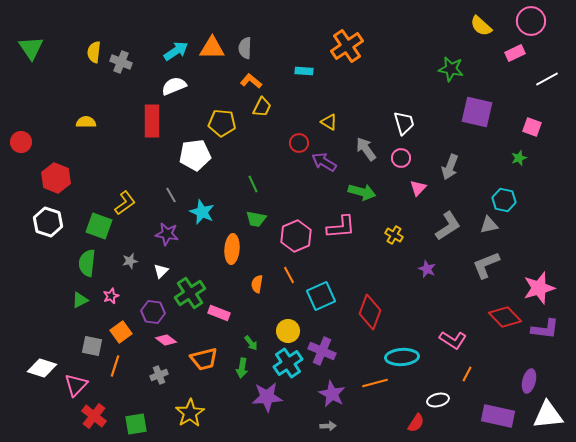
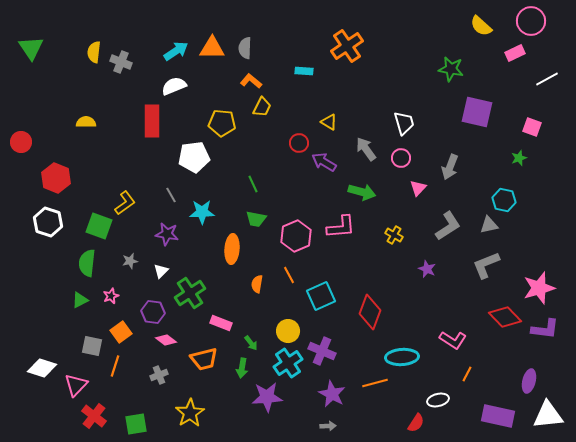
white pentagon at (195, 155): moved 1 px left, 2 px down
cyan star at (202, 212): rotated 25 degrees counterclockwise
pink rectangle at (219, 313): moved 2 px right, 10 px down
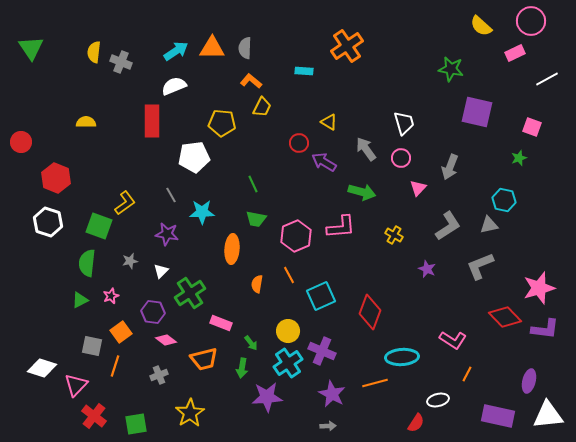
gray L-shape at (486, 265): moved 6 px left, 1 px down
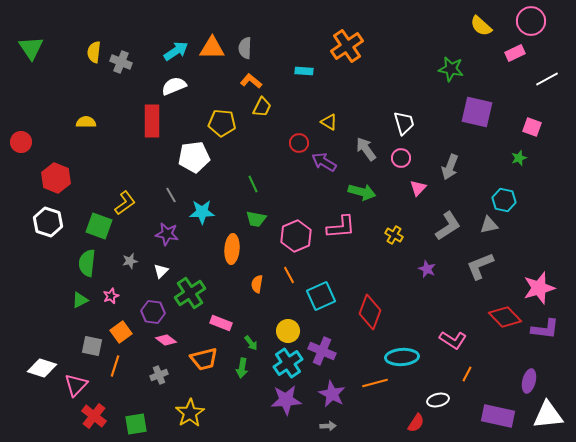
purple star at (267, 397): moved 19 px right, 3 px down
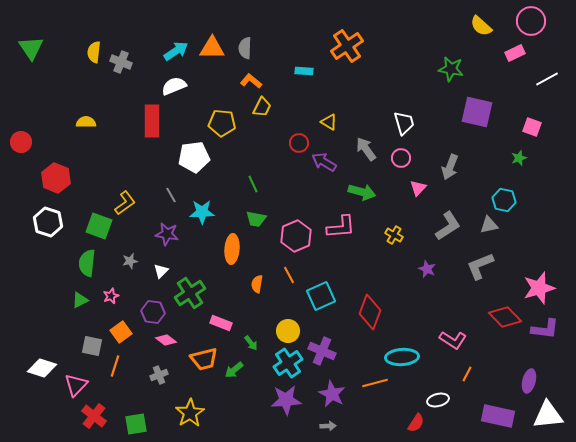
green arrow at (242, 368): moved 8 px left, 2 px down; rotated 42 degrees clockwise
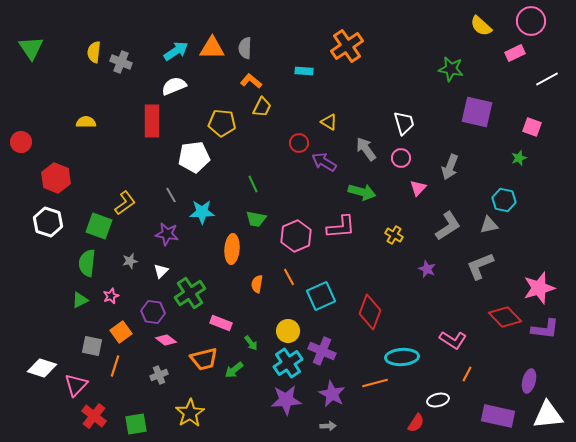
orange line at (289, 275): moved 2 px down
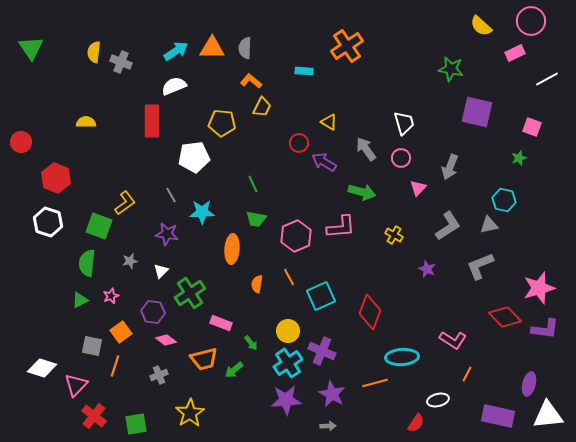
purple ellipse at (529, 381): moved 3 px down
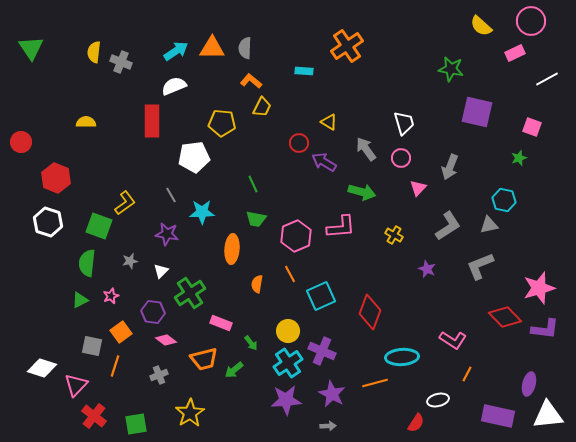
orange line at (289, 277): moved 1 px right, 3 px up
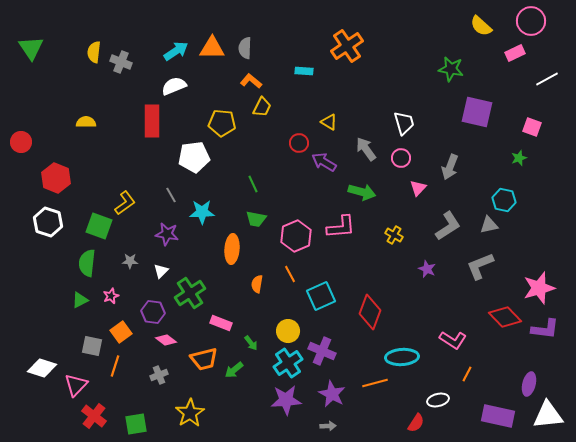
gray star at (130, 261): rotated 14 degrees clockwise
